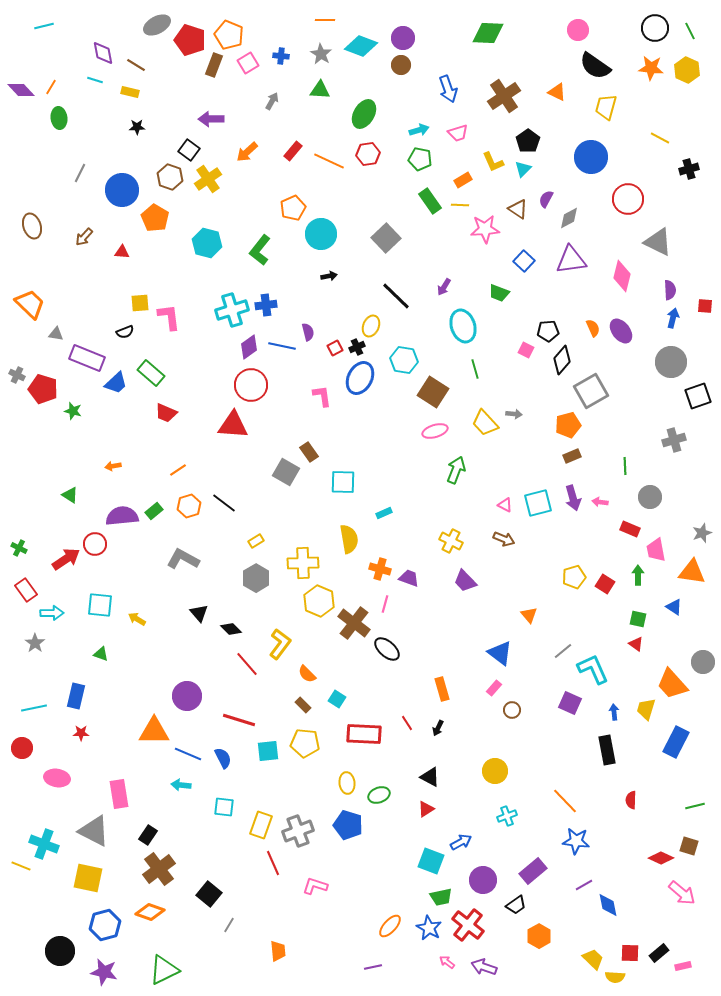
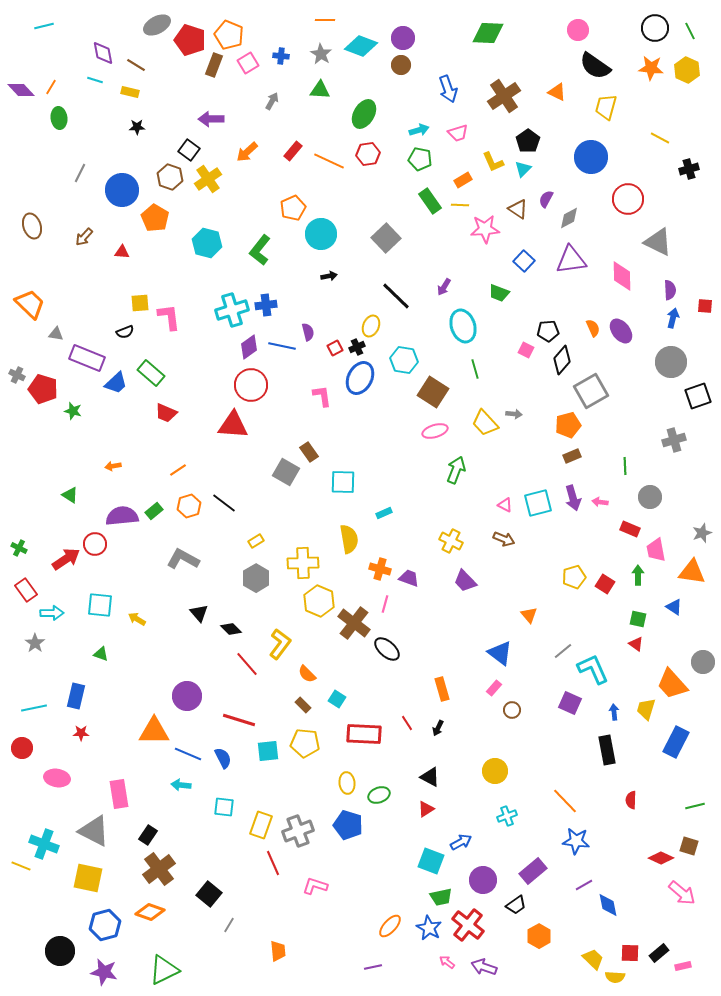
pink diamond at (622, 276): rotated 16 degrees counterclockwise
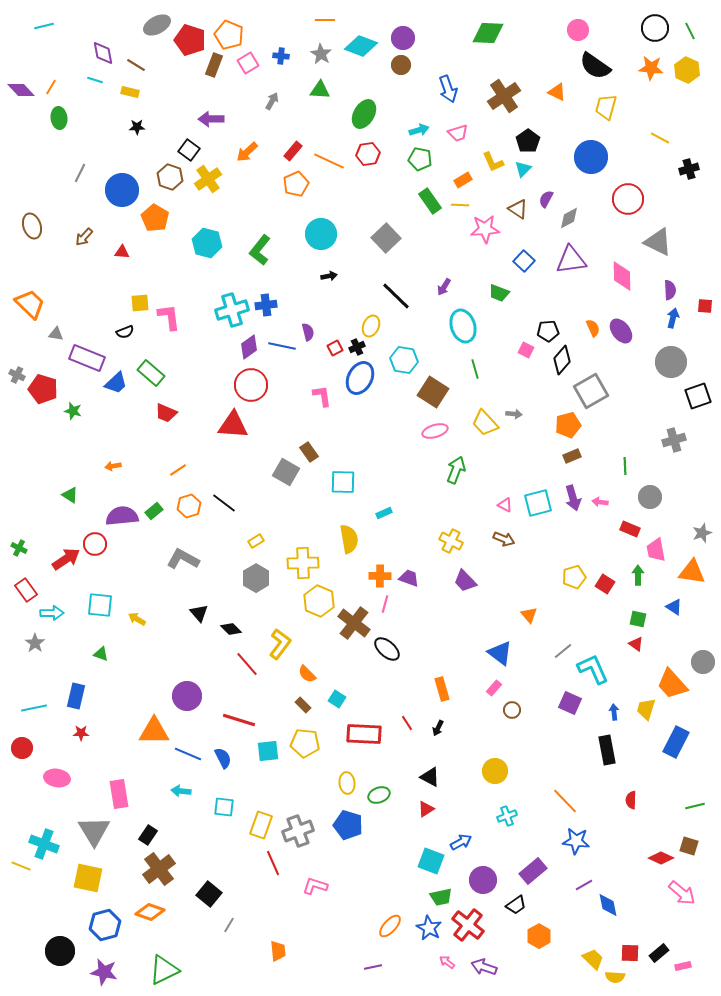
orange pentagon at (293, 208): moved 3 px right, 24 px up
orange cross at (380, 569): moved 7 px down; rotated 15 degrees counterclockwise
cyan arrow at (181, 785): moved 6 px down
gray triangle at (94, 831): rotated 32 degrees clockwise
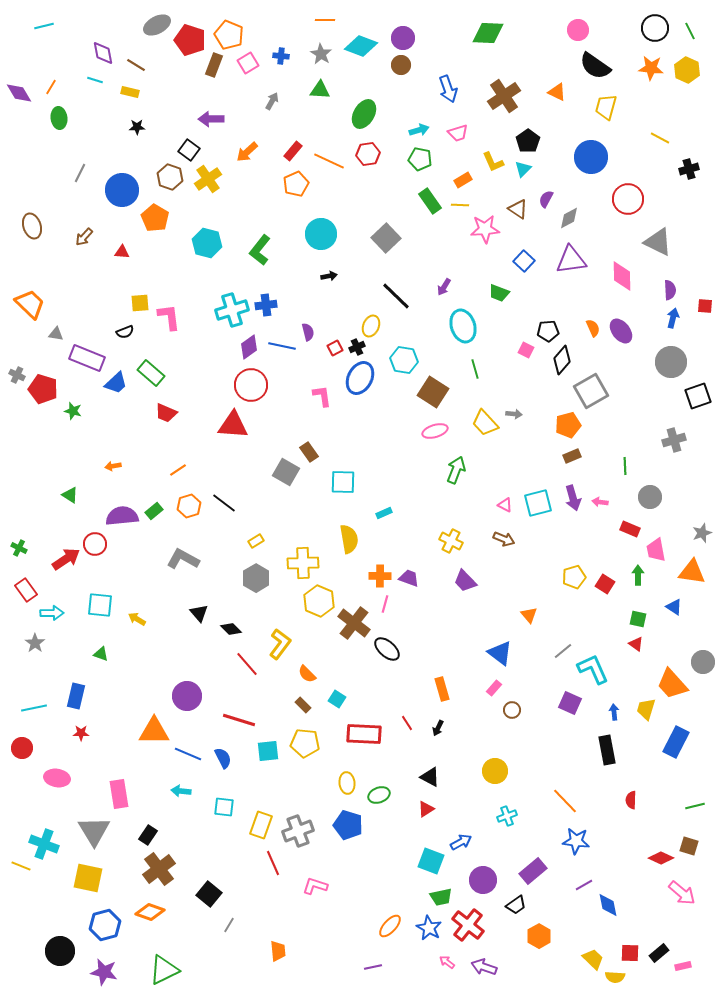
purple diamond at (21, 90): moved 2 px left, 3 px down; rotated 12 degrees clockwise
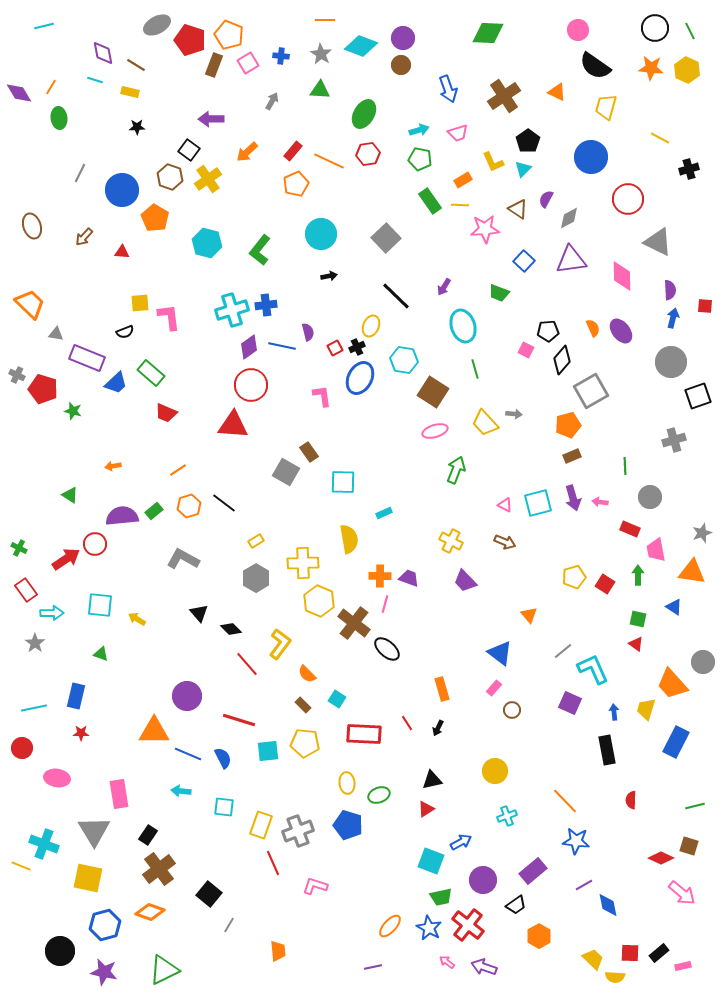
brown arrow at (504, 539): moved 1 px right, 3 px down
black triangle at (430, 777): moved 2 px right, 3 px down; rotated 40 degrees counterclockwise
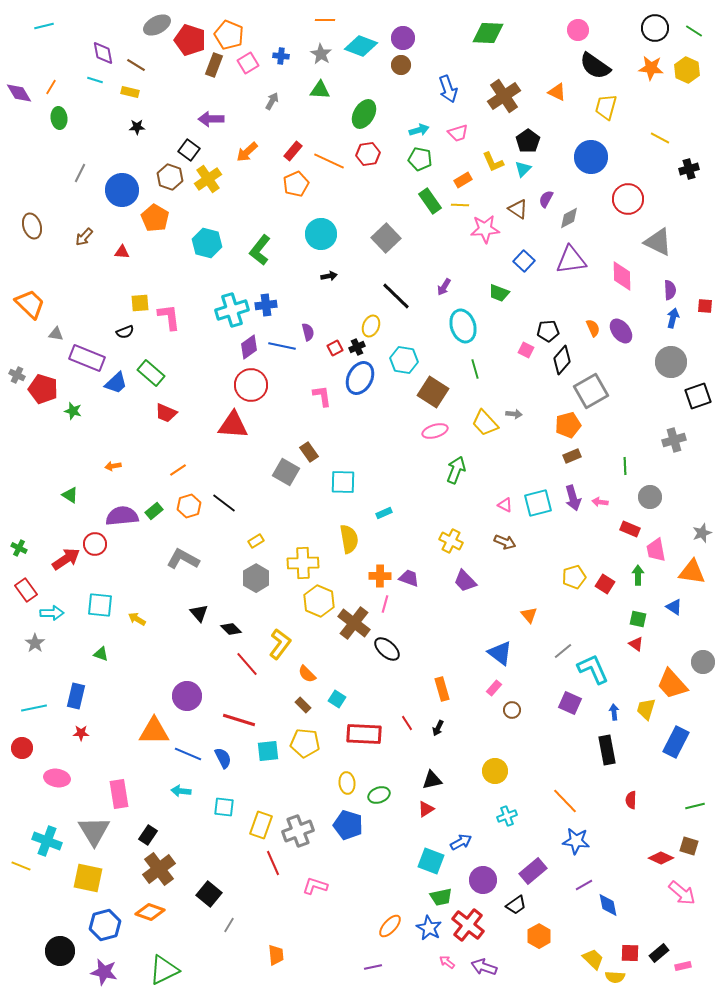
green line at (690, 31): moved 4 px right; rotated 30 degrees counterclockwise
cyan cross at (44, 844): moved 3 px right, 3 px up
orange trapezoid at (278, 951): moved 2 px left, 4 px down
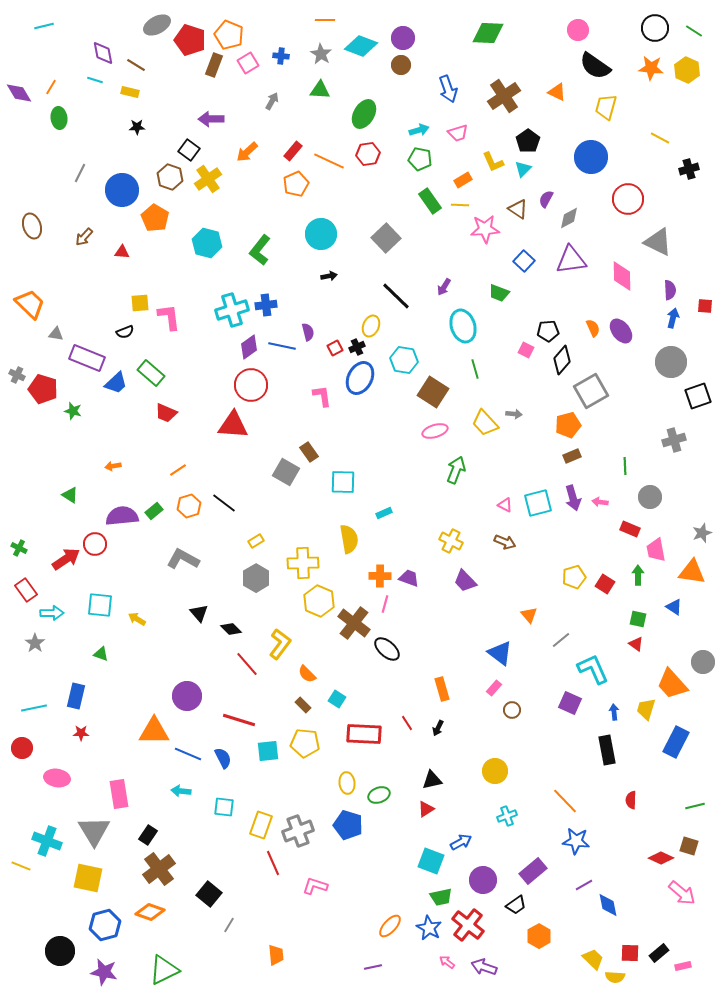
gray line at (563, 651): moved 2 px left, 11 px up
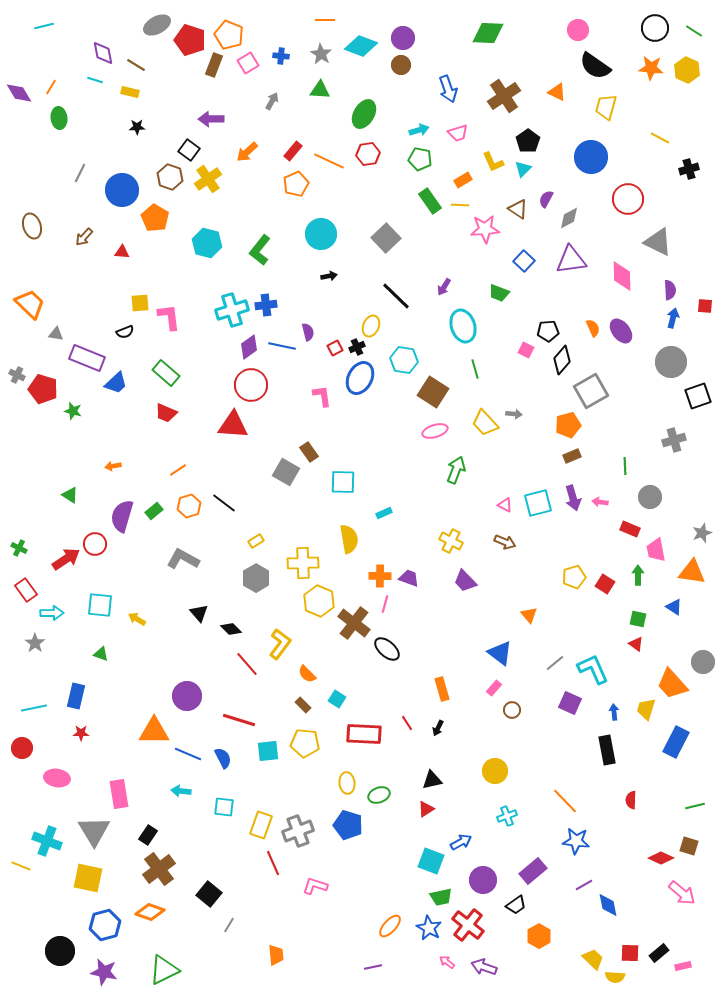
green rectangle at (151, 373): moved 15 px right
purple semicircle at (122, 516): rotated 68 degrees counterclockwise
gray line at (561, 640): moved 6 px left, 23 px down
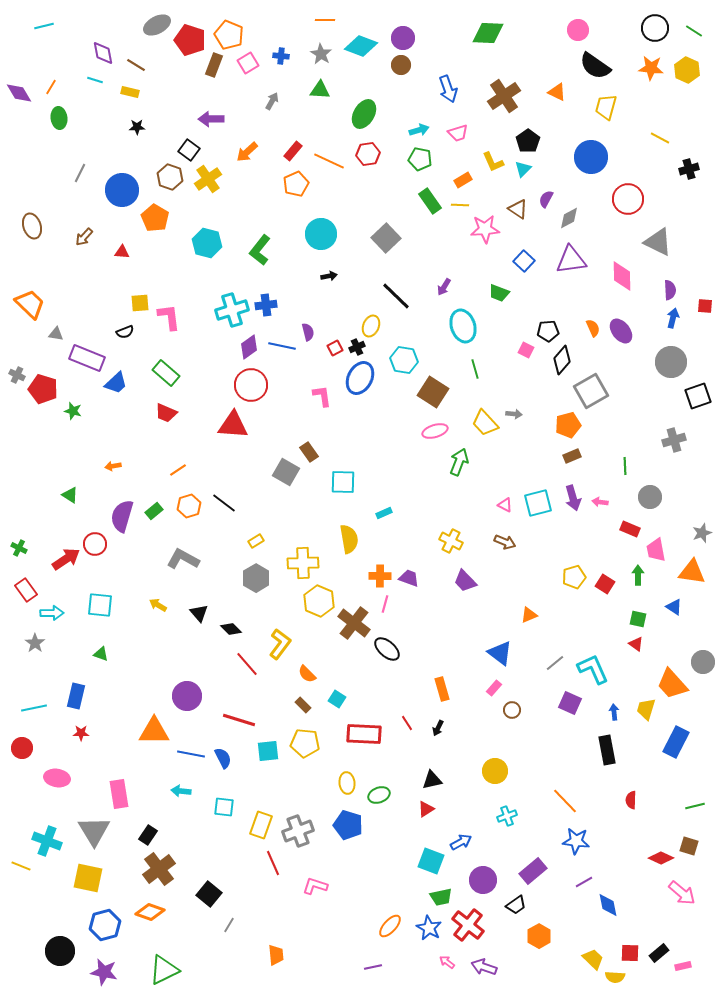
green arrow at (456, 470): moved 3 px right, 8 px up
orange triangle at (529, 615): rotated 48 degrees clockwise
yellow arrow at (137, 619): moved 21 px right, 14 px up
blue line at (188, 754): moved 3 px right; rotated 12 degrees counterclockwise
purple line at (584, 885): moved 3 px up
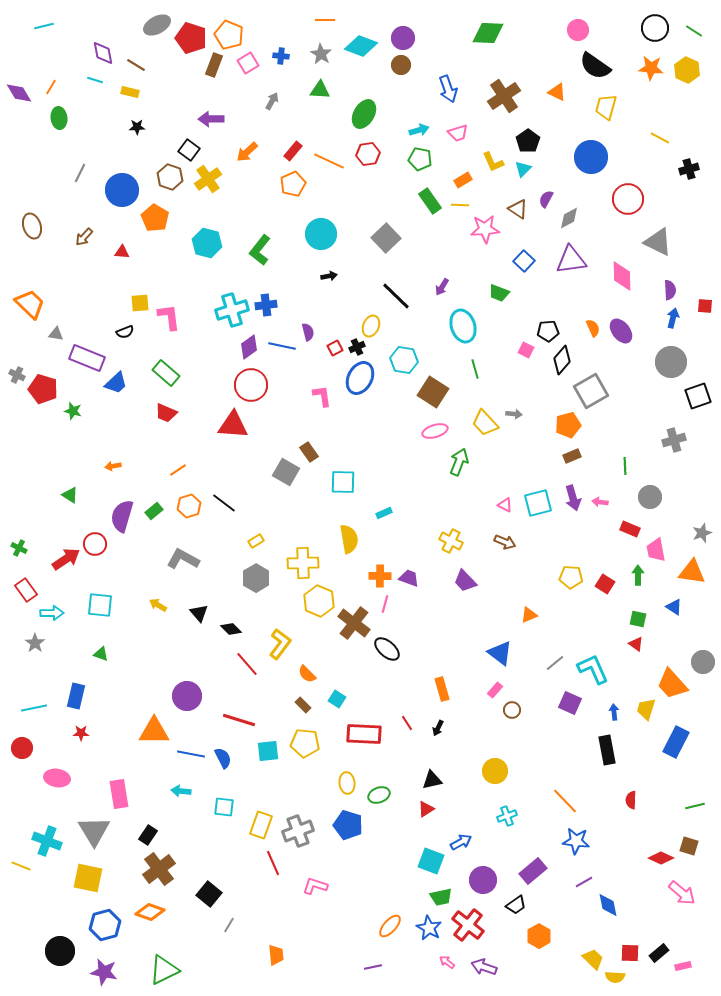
red pentagon at (190, 40): moved 1 px right, 2 px up
orange pentagon at (296, 184): moved 3 px left
purple arrow at (444, 287): moved 2 px left
yellow pentagon at (574, 577): moved 3 px left; rotated 20 degrees clockwise
pink rectangle at (494, 688): moved 1 px right, 2 px down
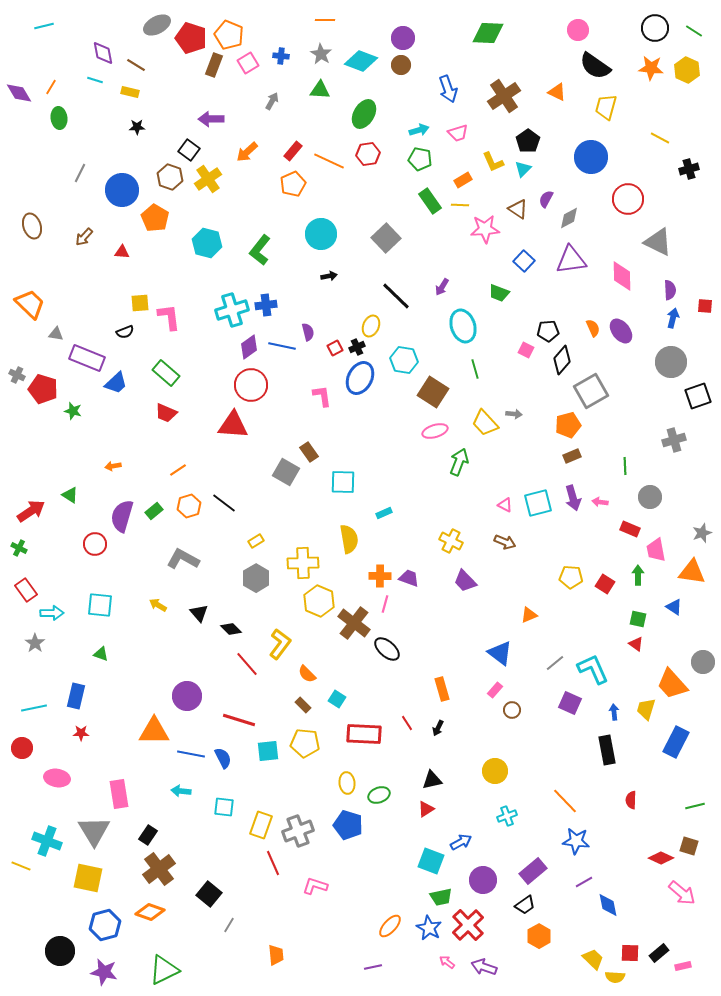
cyan diamond at (361, 46): moved 15 px down
red arrow at (66, 559): moved 35 px left, 48 px up
black trapezoid at (516, 905): moved 9 px right
red cross at (468, 925): rotated 8 degrees clockwise
